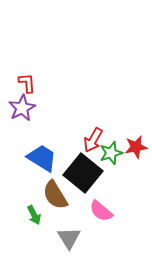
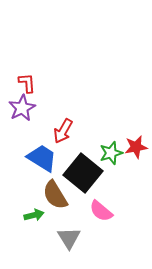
red arrow: moved 30 px left, 9 px up
green arrow: rotated 78 degrees counterclockwise
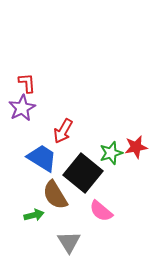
gray triangle: moved 4 px down
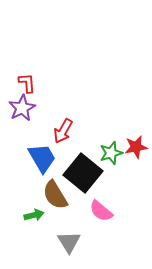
blue trapezoid: rotated 28 degrees clockwise
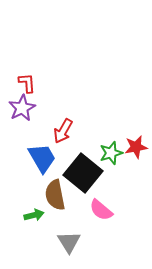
brown semicircle: rotated 20 degrees clockwise
pink semicircle: moved 1 px up
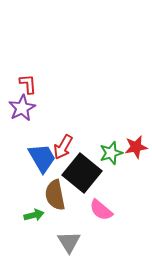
red L-shape: moved 1 px right, 1 px down
red arrow: moved 16 px down
black square: moved 1 px left
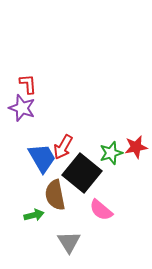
purple star: rotated 24 degrees counterclockwise
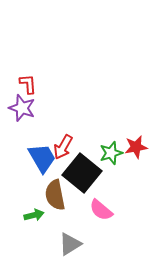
gray triangle: moved 1 px right, 2 px down; rotated 30 degrees clockwise
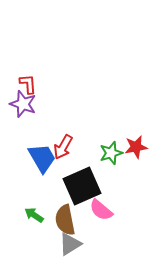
purple star: moved 1 px right, 4 px up
black square: moved 13 px down; rotated 27 degrees clockwise
brown semicircle: moved 10 px right, 25 px down
green arrow: rotated 132 degrees counterclockwise
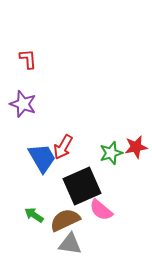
red L-shape: moved 25 px up
brown semicircle: rotated 76 degrees clockwise
gray triangle: rotated 40 degrees clockwise
